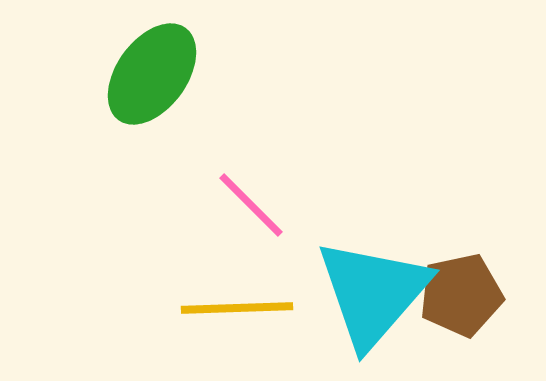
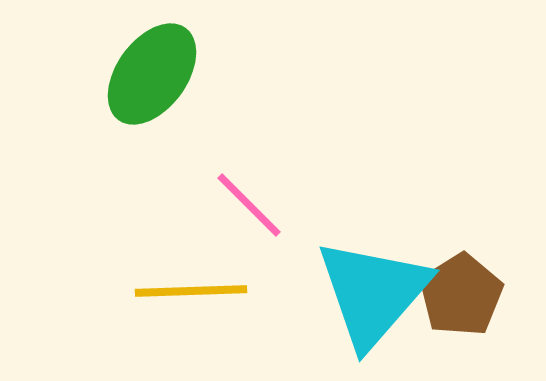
pink line: moved 2 px left
brown pentagon: rotated 20 degrees counterclockwise
yellow line: moved 46 px left, 17 px up
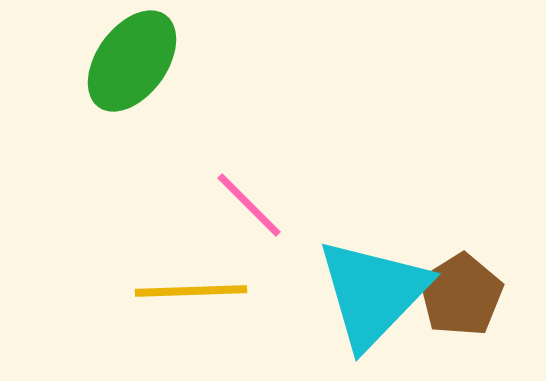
green ellipse: moved 20 px left, 13 px up
cyan triangle: rotated 3 degrees clockwise
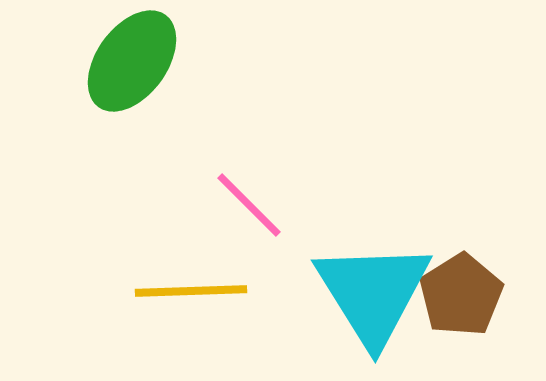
cyan triangle: rotated 16 degrees counterclockwise
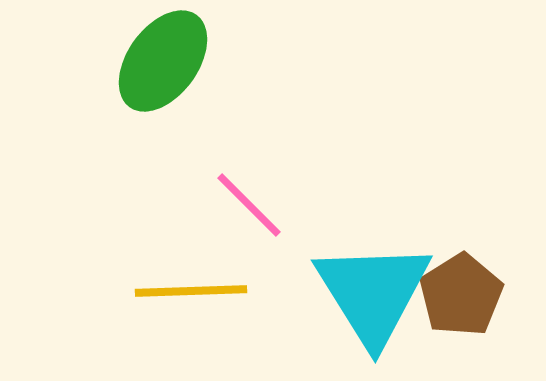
green ellipse: moved 31 px right
